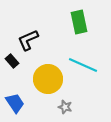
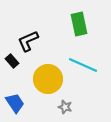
green rectangle: moved 2 px down
black L-shape: moved 1 px down
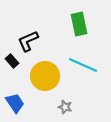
yellow circle: moved 3 px left, 3 px up
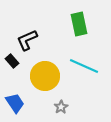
black L-shape: moved 1 px left, 1 px up
cyan line: moved 1 px right, 1 px down
gray star: moved 4 px left; rotated 24 degrees clockwise
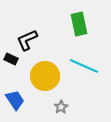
black rectangle: moved 1 px left, 2 px up; rotated 24 degrees counterclockwise
blue trapezoid: moved 3 px up
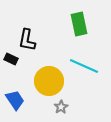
black L-shape: rotated 55 degrees counterclockwise
yellow circle: moved 4 px right, 5 px down
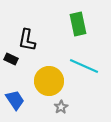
green rectangle: moved 1 px left
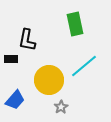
green rectangle: moved 3 px left
black rectangle: rotated 24 degrees counterclockwise
cyan line: rotated 64 degrees counterclockwise
yellow circle: moved 1 px up
blue trapezoid: rotated 75 degrees clockwise
